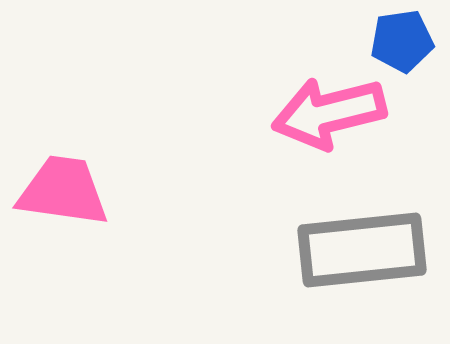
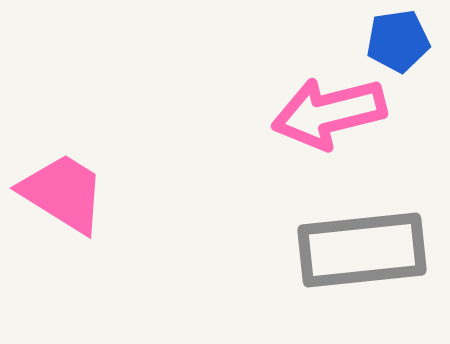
blue pentagon: moved 4 px left
pink trapezoid: moved 2 px down; rotated 24 degrees clockwise
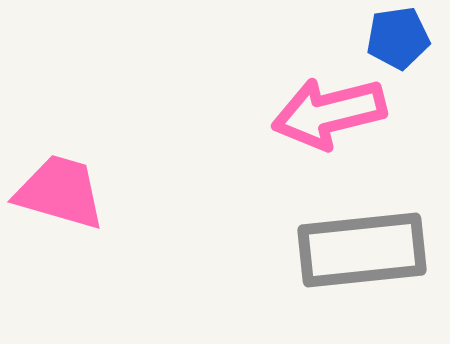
blue pentagon: moved 3 px up
pink trapezoid: moved 3 px left, 1 px up; rotated 16 degrees counterclockwise
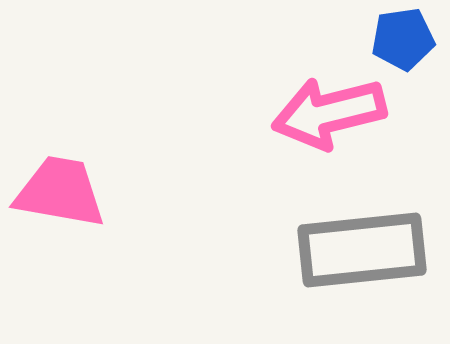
blue pentagon: moved 5 px right, 1 px down
pink trapezoid: rotated 6 degrees counterclockwise
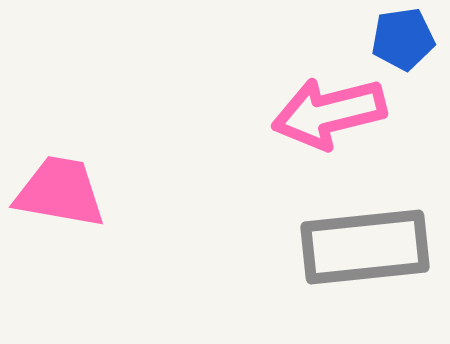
gray rectangle: moved 3 px right, 3 px up
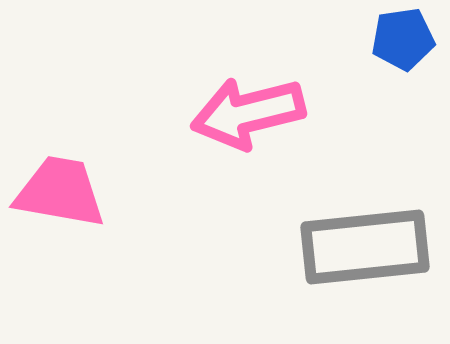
pink arrow: moved 81 px left
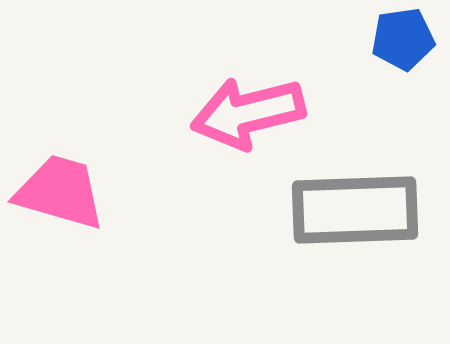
pink trapezoid: rotated 6 degrees clockwise
gray rectangle: moved 10 px left, 37 px up; rotated 4 degrees clockwise
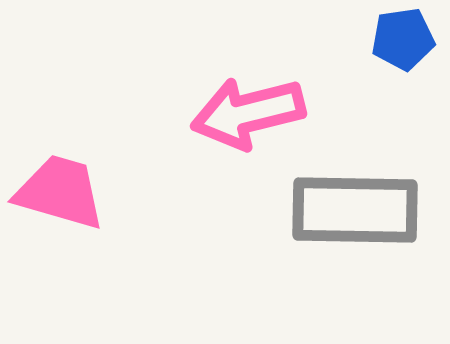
gray rectangle: rotated 3 degrees clockwise
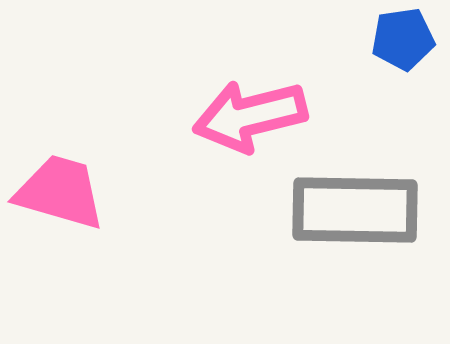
pink arrow: moved 2 px right, 3 px down
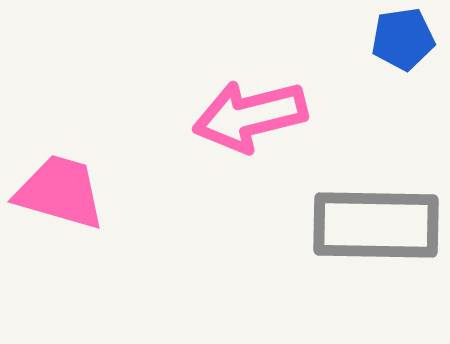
gray rectangle: moved 21 px right, 15 px down
